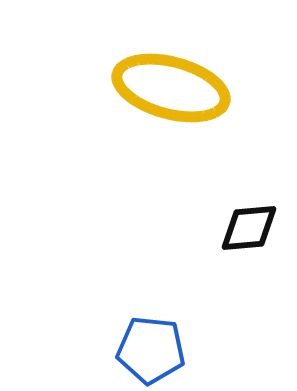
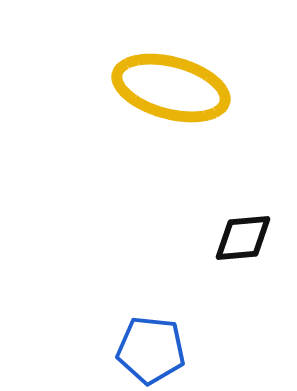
black diamond: moved 6 px left, 10 px down
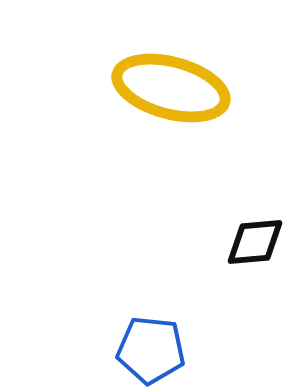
black diamond: moved 12 px right, 4 px down
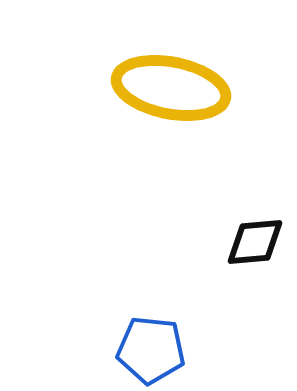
yellow ellipse: rotated 4 degrees counterclockwise
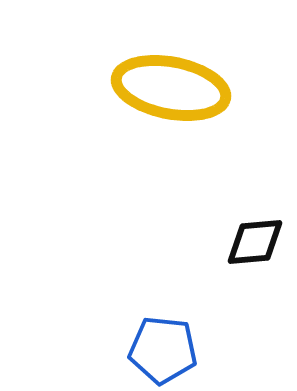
blue pentagon: moved 12 px right
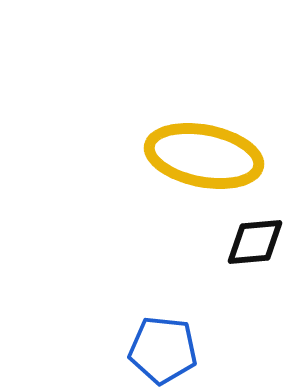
yellow ellipse: moved 33 px right, 68 px down
